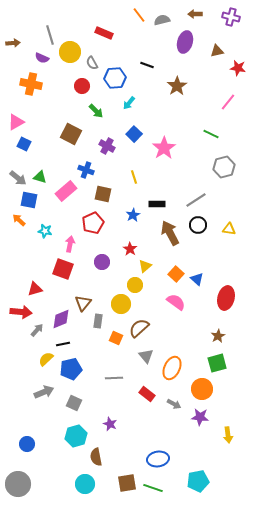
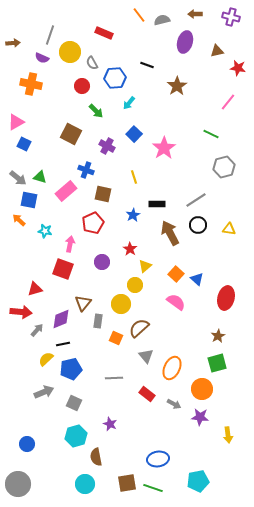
gray line at (50, 35): rotated 36 degrees clockwise
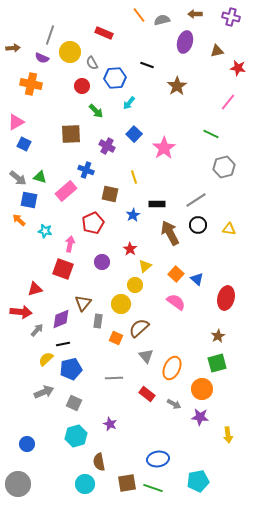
brown arrow at (13, 43): moved 5 px down
brown square at (71, 134): rotated 30 degrees counterclockwise
brown square at (103, 194): moved 7 px right
brown semicircle at (96, 457): moved 3 px right, 5 px down
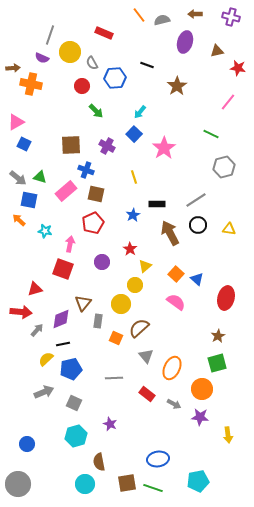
brown arrow at (13, 48): moved 20 px down
cyan arrow at (129, 103): moved 11 px right, 9 px down
brown square at (71, 134): moved 11 px down
brown square at (110, 194): moved 14 px left
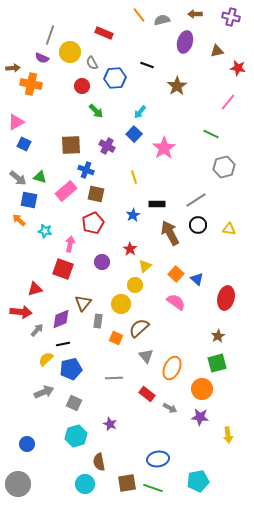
gray arrow at (174, 404): moved 4 px left, 4 px down
